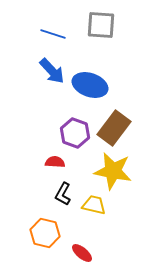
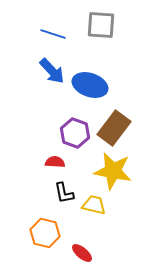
black L-shape: moved 1 px right, 1 px up; rotated 40 degrees counterclockwise
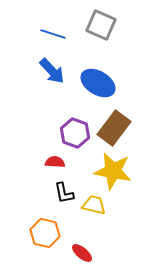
gray square: rotated 20 degrees clockwise
blue ellipse: moved 8 px right, 2 px up; rotated 12 degrees clockwise
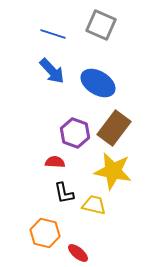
red ellipse: moved 4 px left
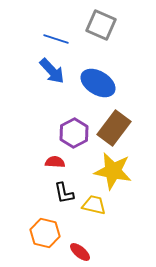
blue line: moved 3 px right, 5 px down
purple hexagon: moved 1 px left; rotated 12 degrees clockwise
red ellipse: moved 2 px right, 1 px up
